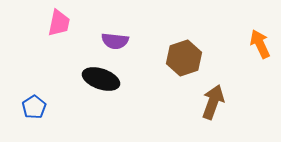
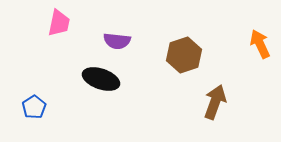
purple semicircle: moved 2 px right
brown hexagon: moved 3 px up
brown arrow: moved 2 px right
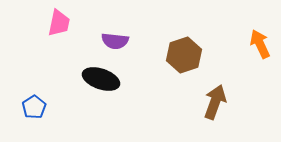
purple semicircle: moved 2 px left
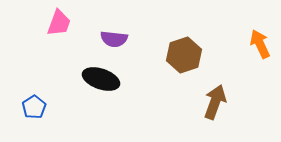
pink trapezoid: rotated 8 degrees clockwise
purple semicircle: moved 1 px left, 2 px up
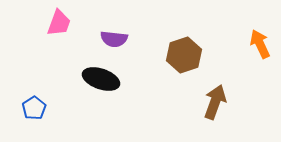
blue pentagon: moved 1 px down
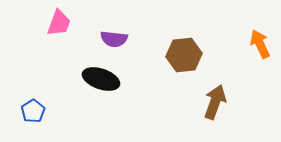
brown hexagon: rotated 12 degrees clockwise
blue pentagon: moved 1 px left, 3 px down
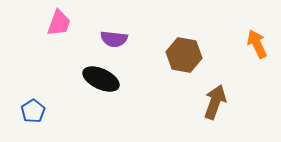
orange arrow: moved 3 px left
brown hexagon: rotated 16 degrees clockwise
black ellipse: rotated 6 degrees clockwise
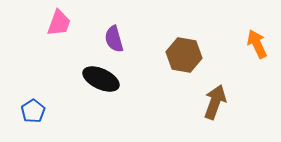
purple semicircle: rotated 68 degrees clockwise
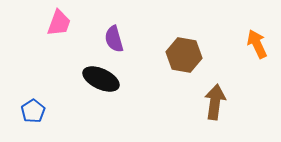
brown arrow: rotated 12 degrees counterclockwise
